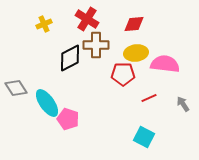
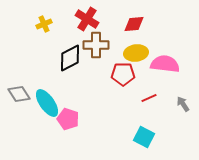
gray diamond: moved 3 px right, 6 px down
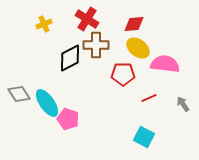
yellow ellipse: moved 2 px right, 5 px up; rotated 45 degrees clockwise
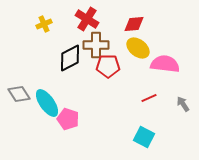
red pentagon: moved 15 px left, 8 px up
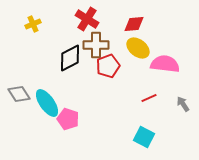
yellow cross: moved 11 px left
red pentagon: rotated 20 degrees counterclockwise
